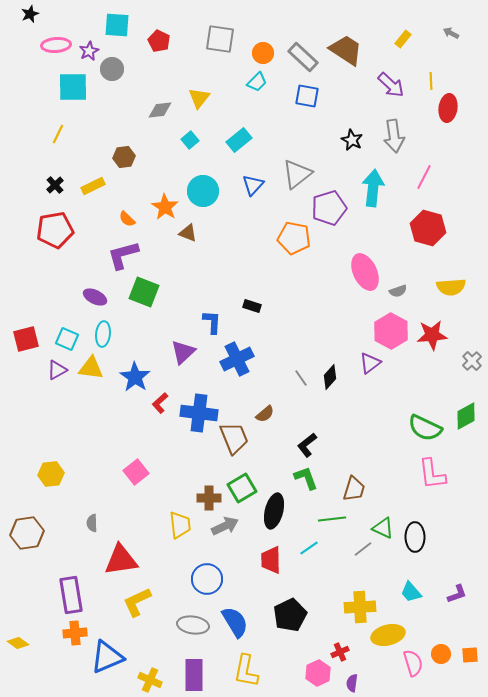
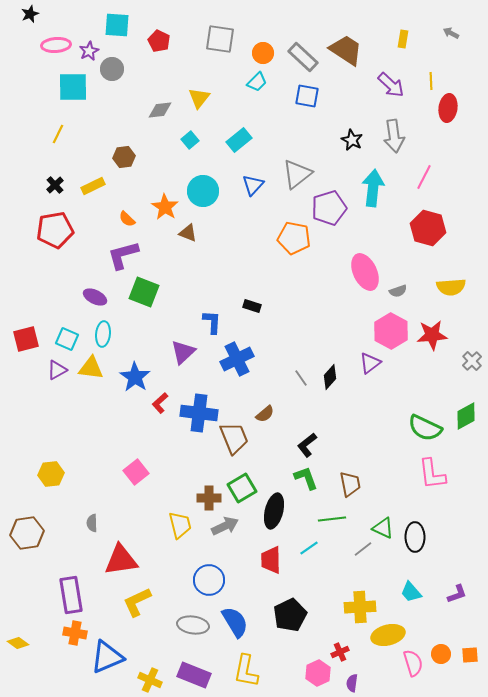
yellow rectangle at (403, 39): rotated 30 degrees counterclockwise
brown trapezoid at (354, 489): moved 4 px left, 5 px up; rotated 28 degrees counterclockwise
yellow trapezoid at (180, 525): rotated 8 degrees counterclockwise
blue circle at (207, 579): moved 2 px right, 1 px down
orange cross at (75, 633): rotated 15 degrees clockwise
purple rectangle at (194, 675): rotated 68 degrees counterclockwise
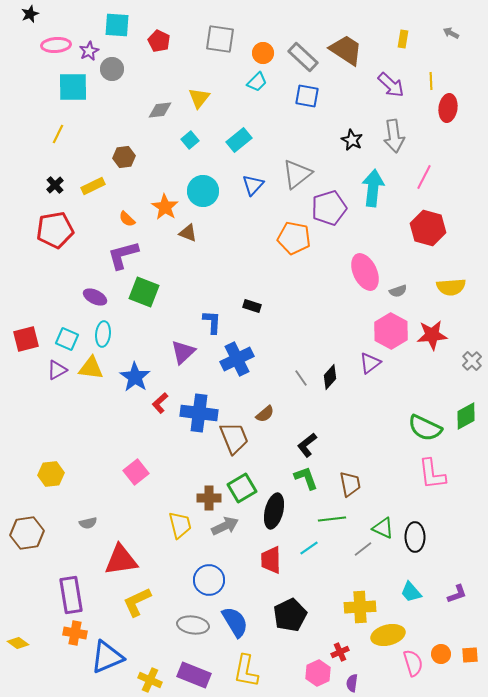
gray semicircle at (92, 523): moved 4 px left; rotated 102 degrees counterclockwise
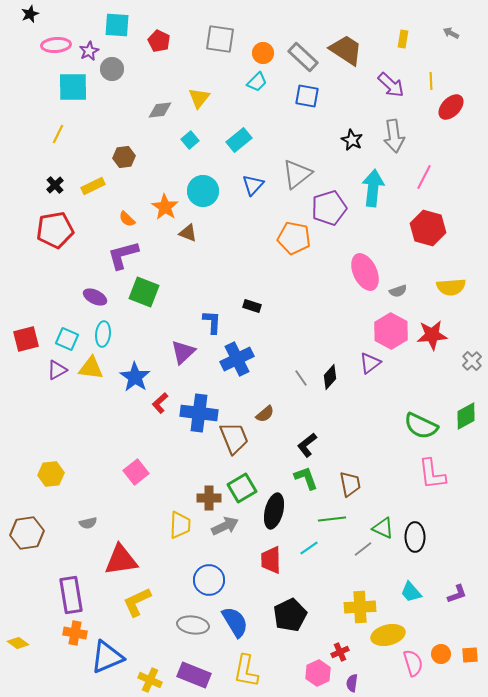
red ellipse at (448, 108): moved 3 px right, 1 px up; rotated 36 degrees clockwise
green semicircle at (425, 428): moved 4 px left, 2 px up
yellow trapezoid at (180, 525): rotated 16 degrees clockwise
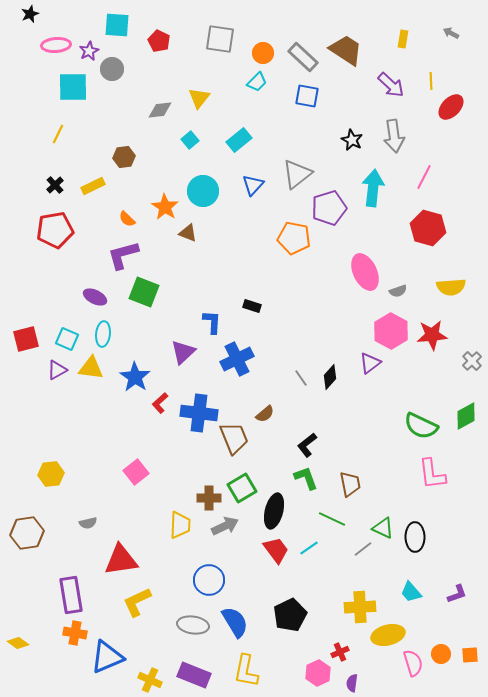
green line at (332, 519): rotated 32 degrees clockwise
red trapezoid at (271, 560): moved 5 px right, 10 px up; rotated 144 degrees clockwise
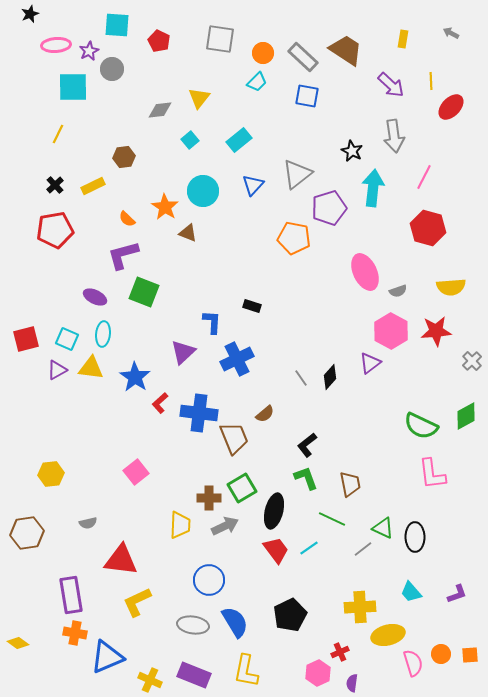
black star at (352, 140): moved 11 px down
red star at (432, 335): moved 4 px right, 4 px up
red triangle at (121, 560): rotated 15 degrees clockwise
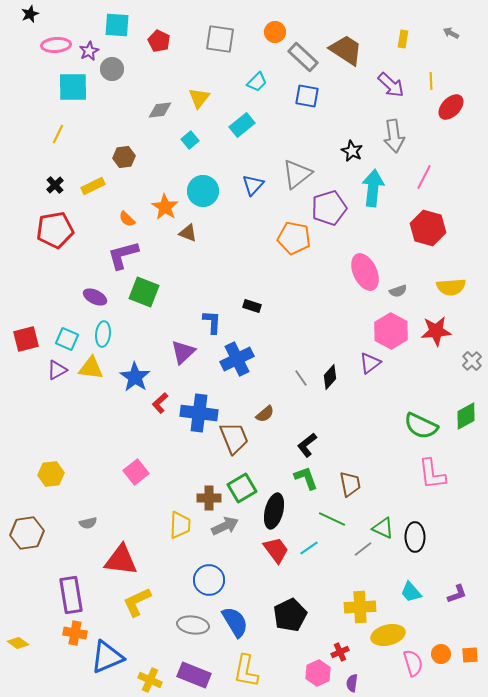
orange circle at (263, 53): moved 12 px right, 21 px up
cyan rectangle at (239, 140): moved 3 px right, 15 px up
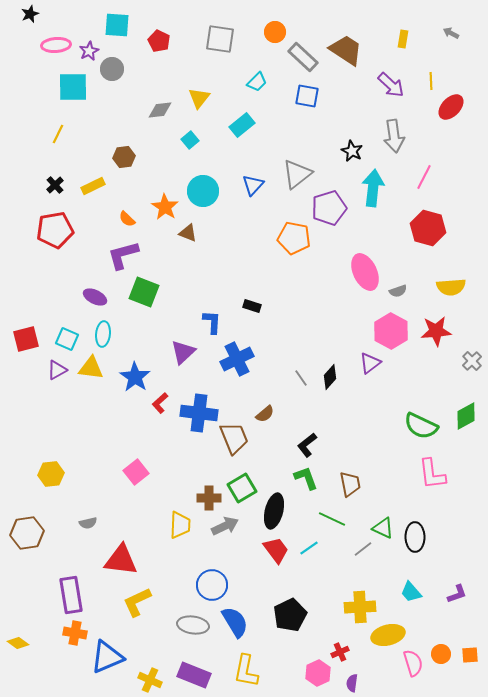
blue circle at (209, 580): moved 3 px right, 5 px down
